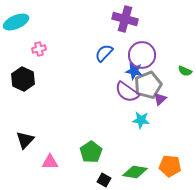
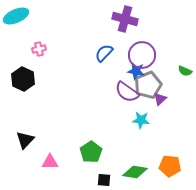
cyan ellipse: moved 6 px up
blue star: moved 2 px right
black square: rotated 24 degrees counterclockwise
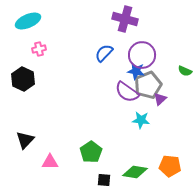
cyan ellipse: moved 12 px right, 5 px down
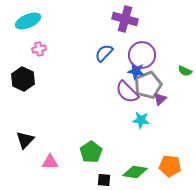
purple semicircle: rotated 10 degrees clockwise
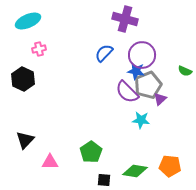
green diamond: moved 1 px up
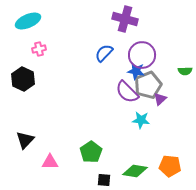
green semicircle: rotated 24 degrees counterclockwise
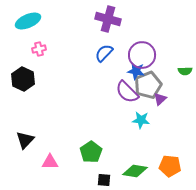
purple cross: moved 17 px left
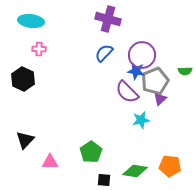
cyan ellipse: moved 3 px right; rotated 30 degrees clockwise
pink cross: rotated 16 degrees clockwise
gray pentagon: moved 7 px right, 4 px up
cyan star: rotated 18 degrees counterclockwise
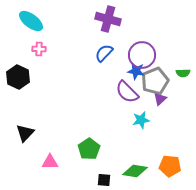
cyan ellipse: rotated 30 degrees clockwise
green semicircle: moved 2 px left, 2 px down
black hexagon: moved 5 px left, 2 px up
black triangle: moved 7 px up
green pentagon: moved 2 px left, 3 px up
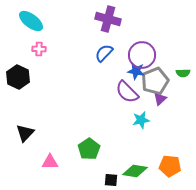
black square: moved 7 px right
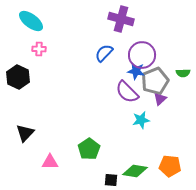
purple cross: moved 13 px right
